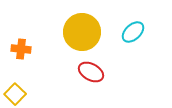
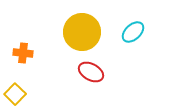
orange cross: moved 2 px right, 4 px down
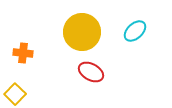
cyan ellipse: moved 2 px right, 1 px up
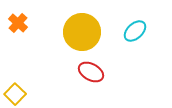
orange cross: moved 5 px left, 30 px up; rotated 36 degrees clockwise
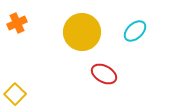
orange cross: moved 1 px left; rotated 24 degrees clockwise
red ellipse: moved 13 px right, 2 px down
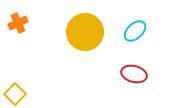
orange cross: moved 1 px right
yellow circle: moved 3 px right
red ellipse: moved 30 px right; rotated 15 degrees counterclockwise
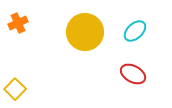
red ellipse: moved 1 px left; rotated 15 degrees clockwise
yellow square: moved 5 px up
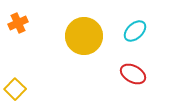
yellow circle: moved 1 px left, 4 px down
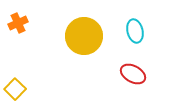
cyan ellipse: rotated 60 degrees counterclockwise
